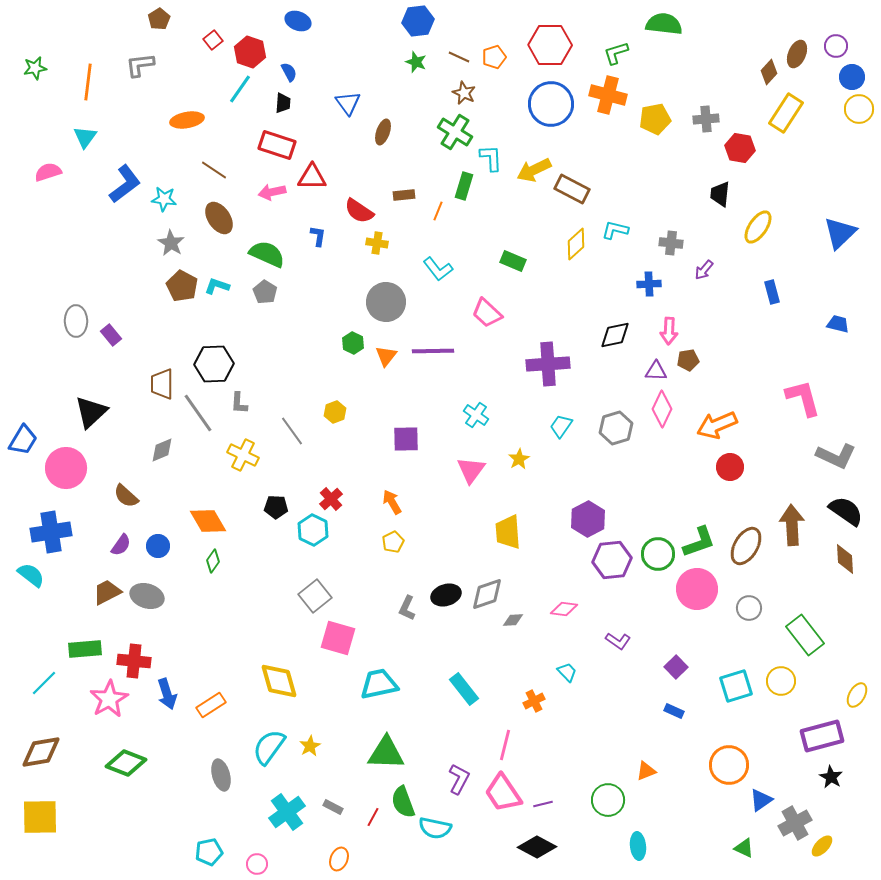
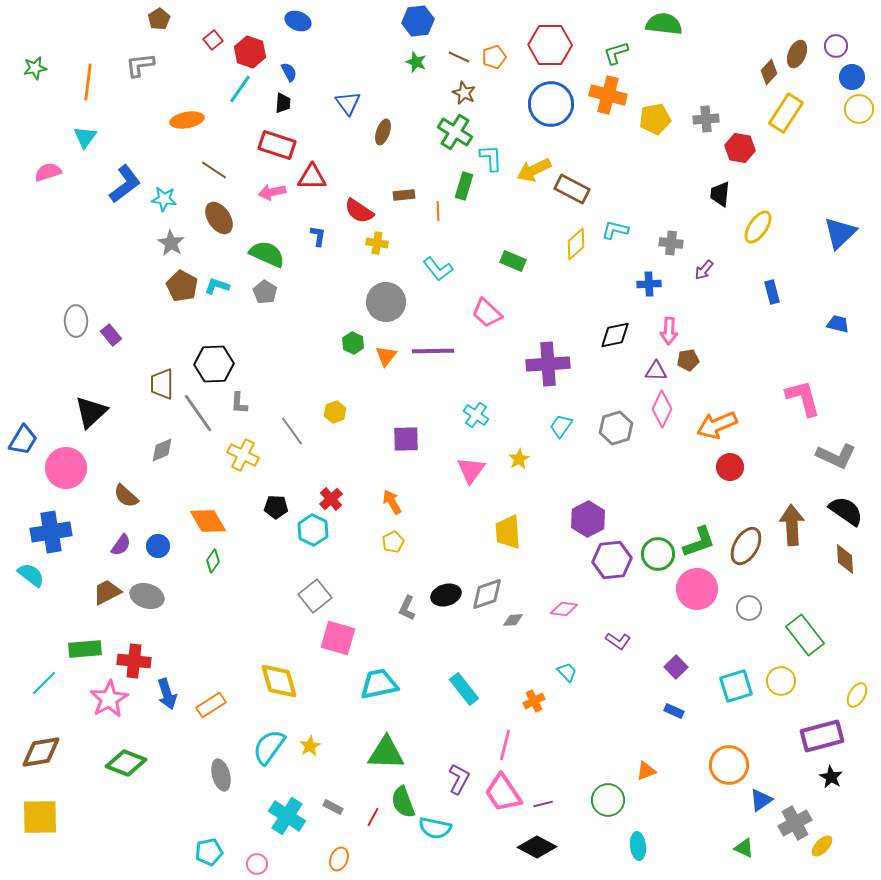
orange line at (438, 211): rotated 24 degrees counterclockwise
cyan cross at (287, 812): moved 4 px down; rotated 21 degrees counterclockwise
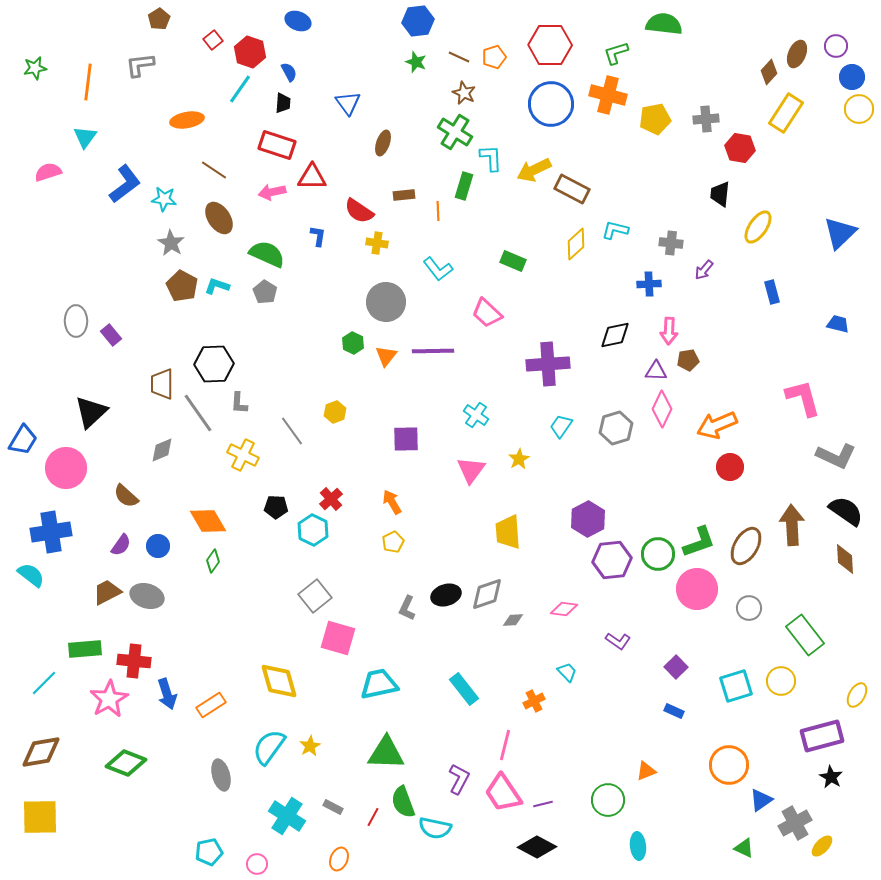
brown ellipse at (383, 132): moved 11 px down
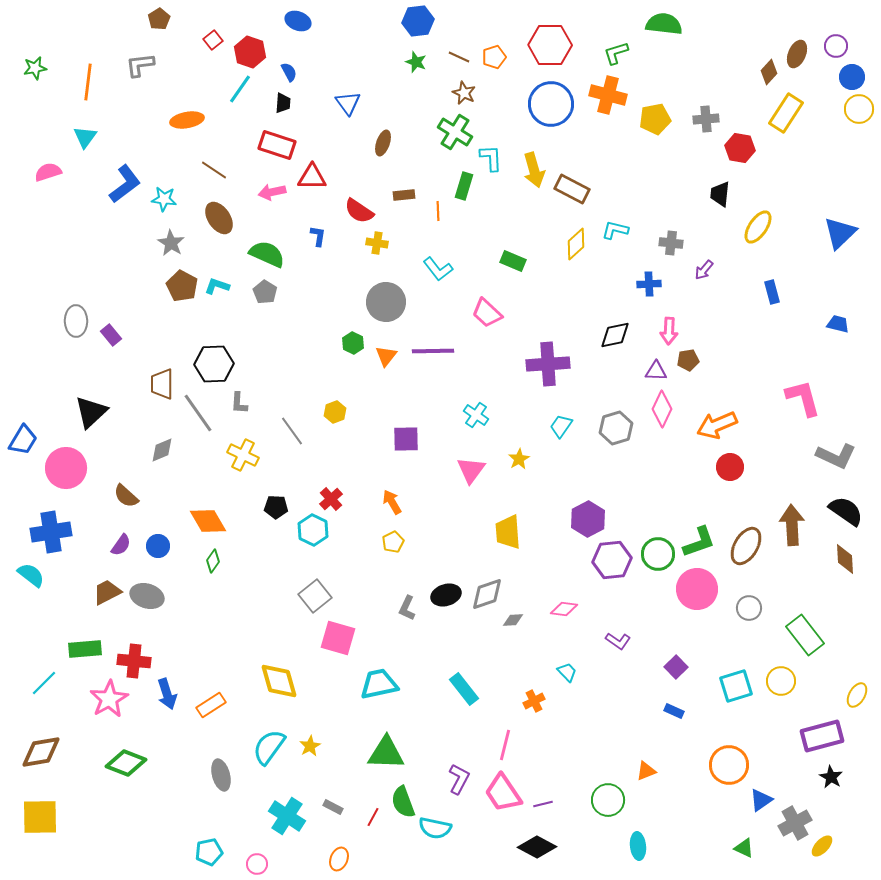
yellow arrow at (534, 170): rotated 80 degrees counterclockwise
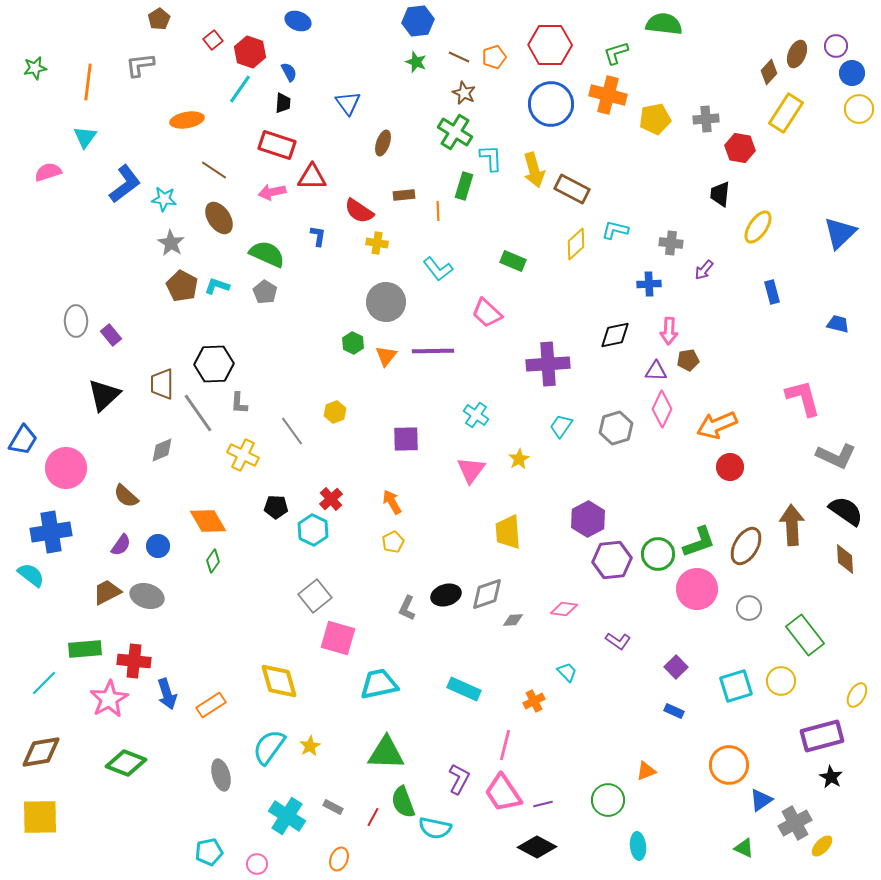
blue circle at (852, 77): moved 4 px up
black triangle at (91, 412): moved 13 px right, 17 px up
cyan rectangle at (464, 689): rotated 28 degrees counterclockwise
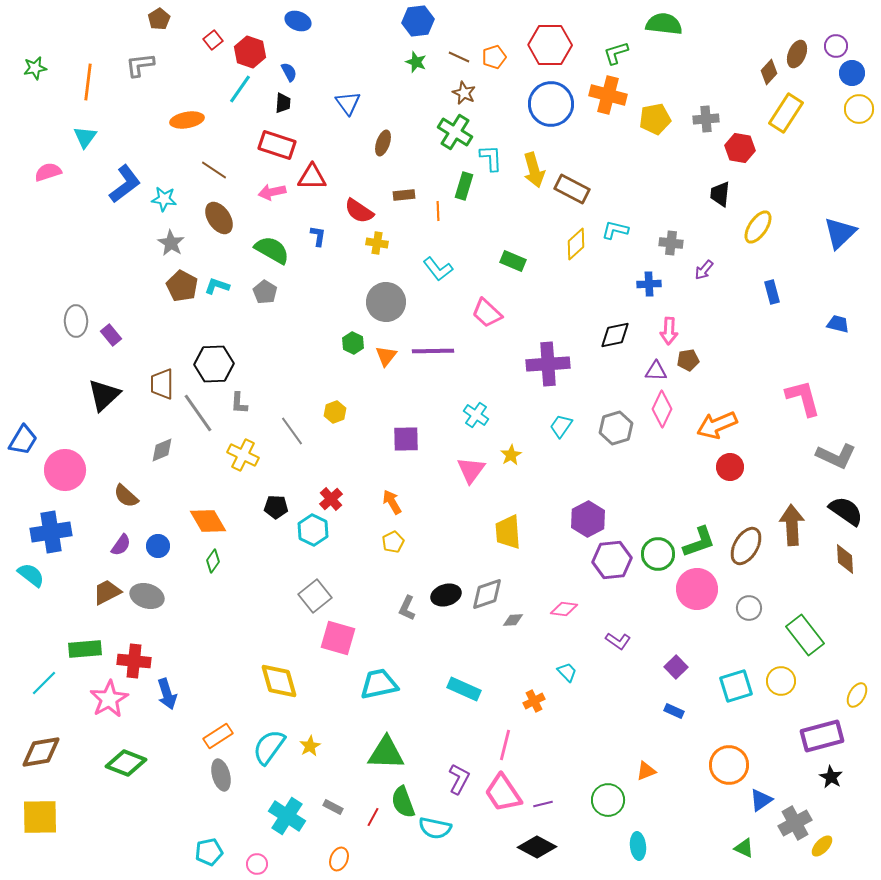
green semicircle at (267, 254): moved 5 px right, 4 px up; rotated 6 degrees clockwise
yellow star at (519, 459): moved 8 px left, 4 px up
pink circle at (66, 468): moved 1 px left, 2 px down
orange rectangle at (211, 705): moved 7 px right, 31 px down
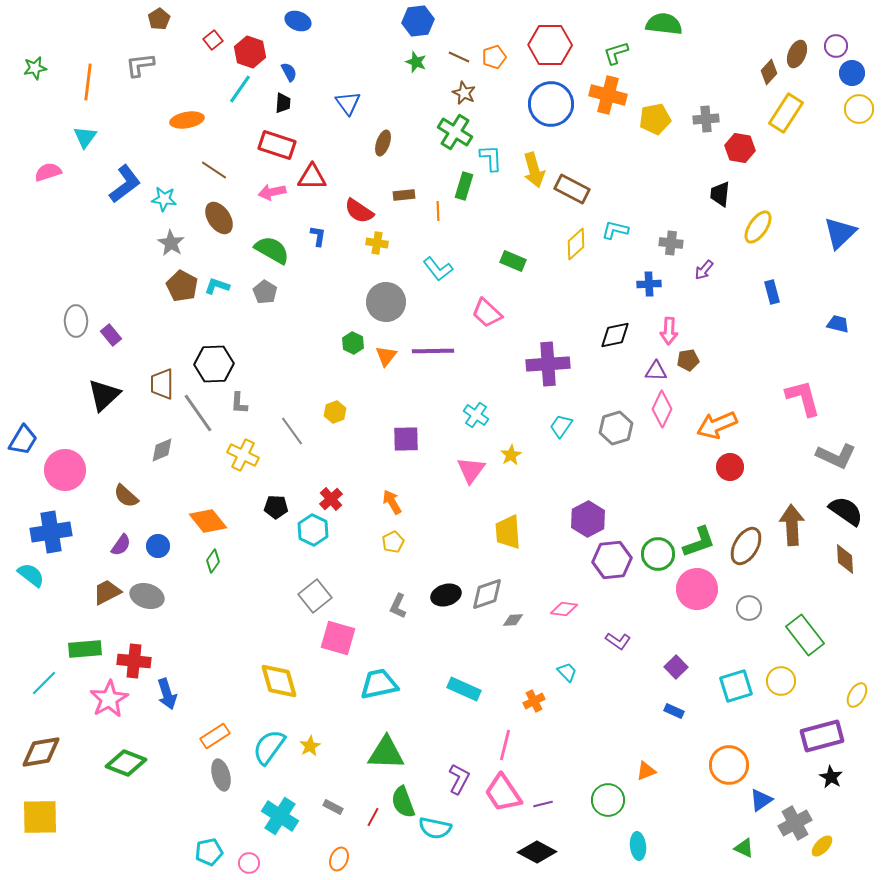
orange diamond at (208, 521): rotated 9 degrees counterclockwise
gray L-shape at (407, 608): moved 9 px left, 2 px up
orange rectangle at (218, 736): moved 3 px left
cyan cross at (287, 816): moved 7 px left
black diamond at (537, 847): moved 5 px down
pink circle at (257, 864): moved 8 px left, 1 px up
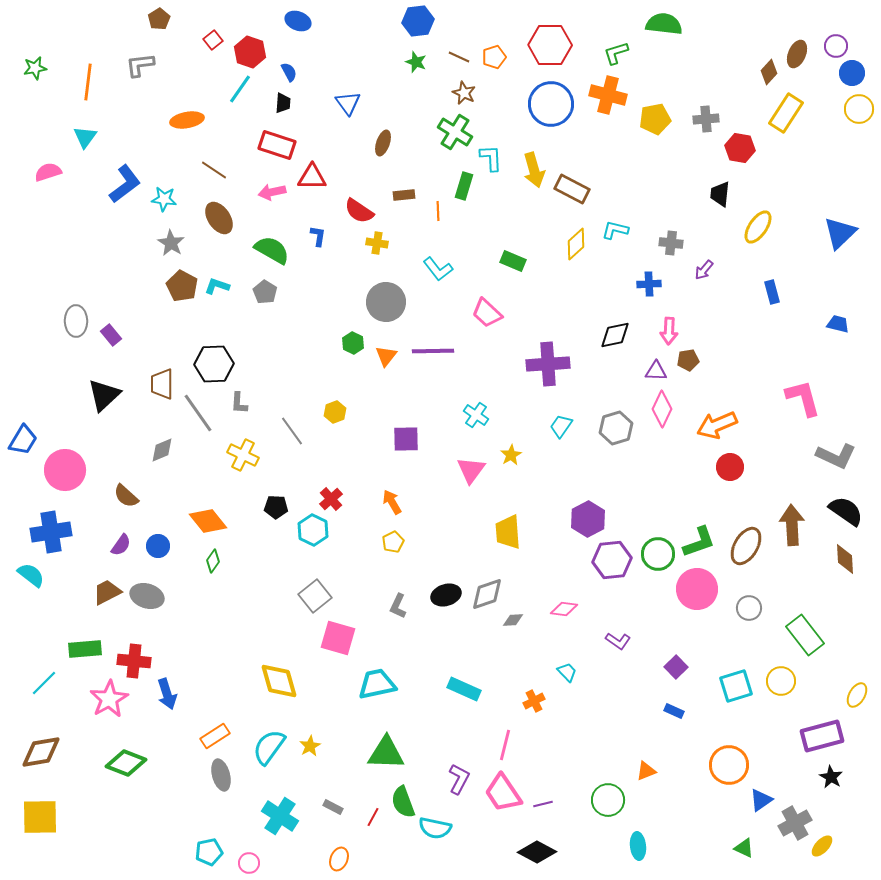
cyan trapezoid at (379, 684): moved 2 px left
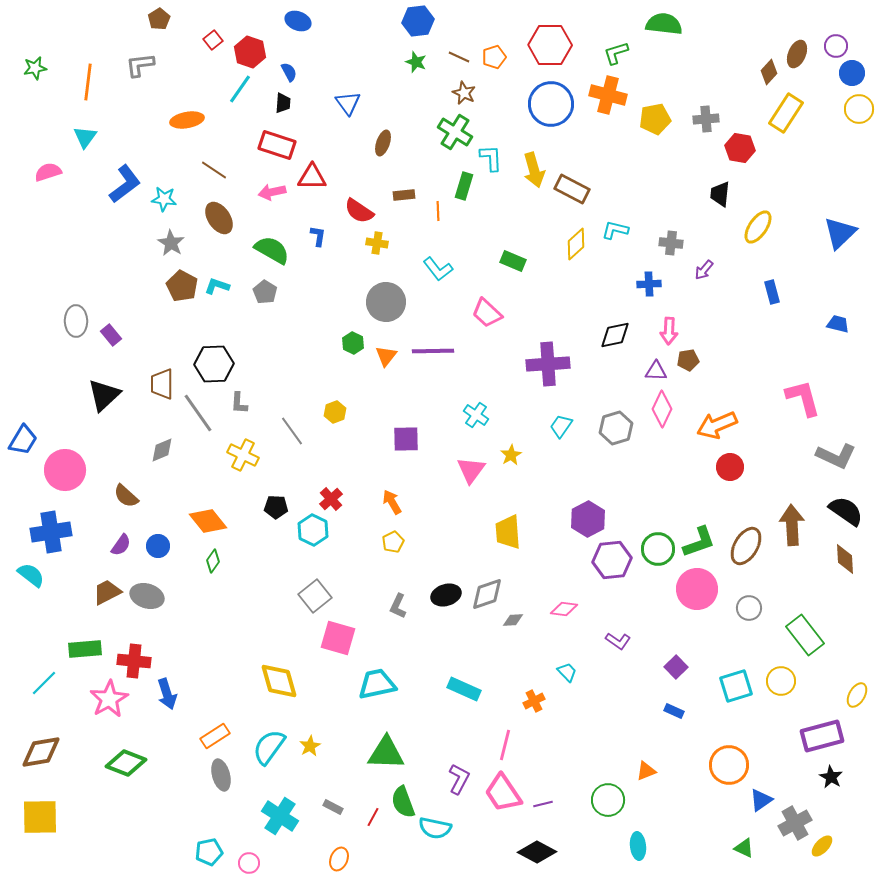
green circle at (658, 554): moved 5 px up
